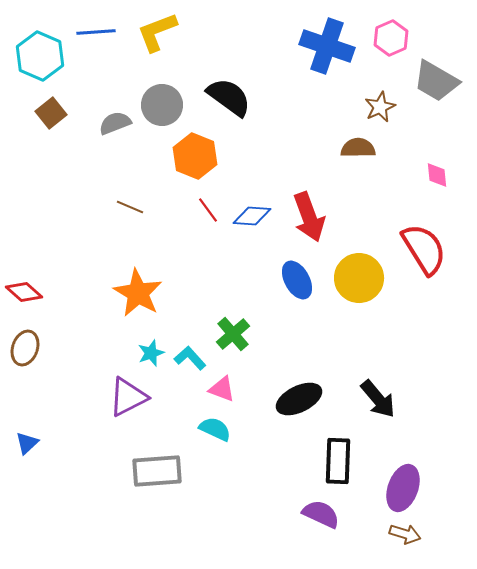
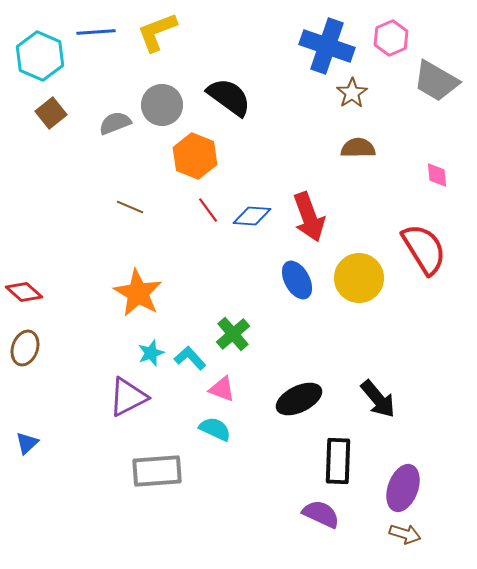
brown star: moved 28 px left, 14 px up; rotated 8 degrees counterclockwise
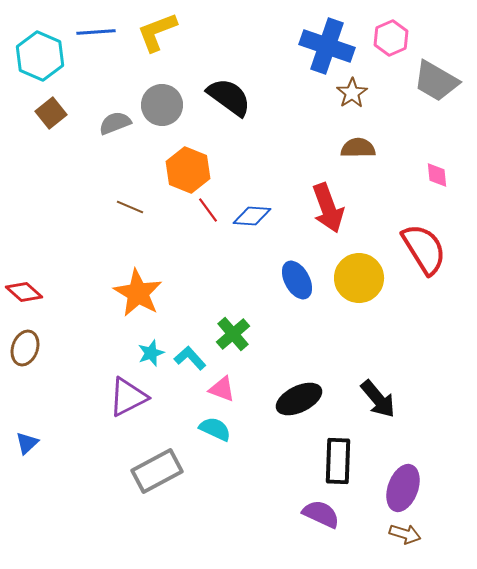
orange hexagon: moved 7 px left, 14 px down
red arrow: moved 19 px right, 9 px up
gray rectangle: rotated 24 degrees counterclockwise
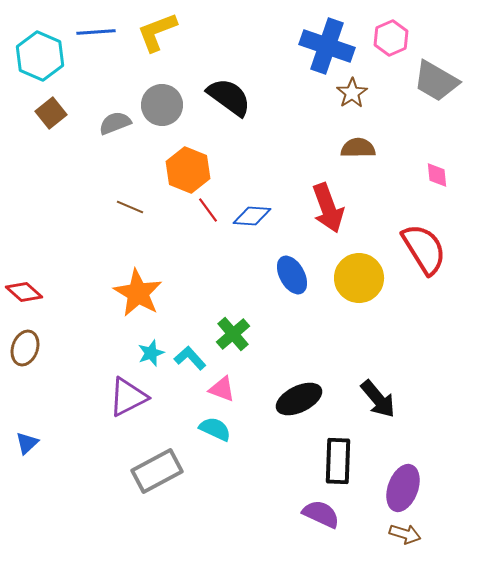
blue ellipse: moved 5 px left, 5 px up
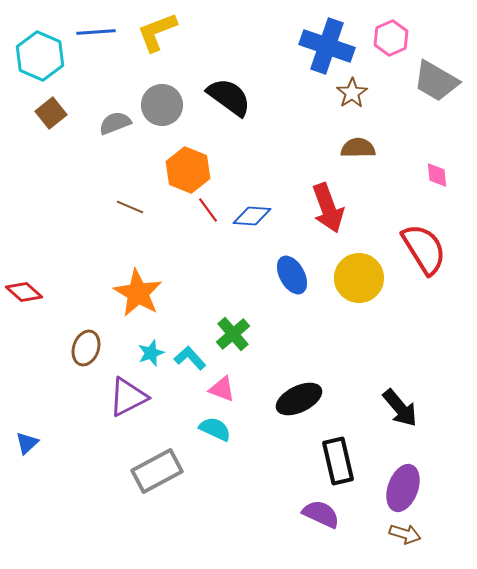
brown ellipse: moved 61 px right
black arrow: moved 22 px right, 9 px down
black rectangle: rotated 15 degrees counterclockwise
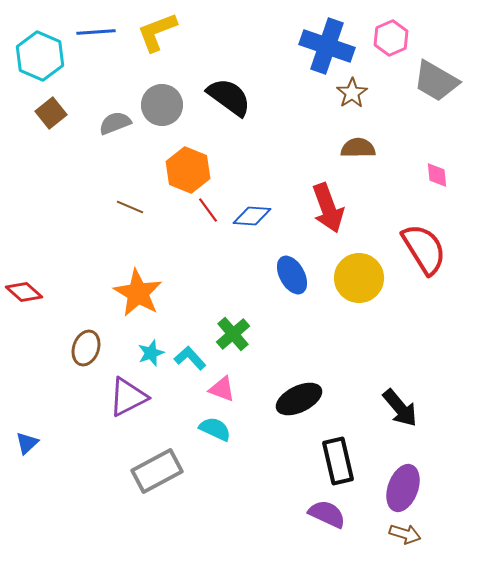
purple semicircle: moved 6 px right
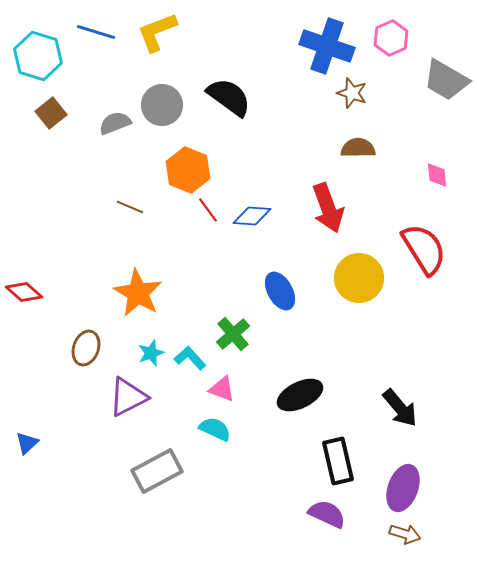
blue line: rotated 21 degrees clockwise
cyan hexagon: moved 2 px left; rotated 6 degrees counterclockwise
gray trapezoid: moved 10 px right, 1 px up
brown star: rotated 20 degrees counterclockwise
blue ellipse: moved 12 px left, 16 px down
black ellipse: moved 1 px right, 4 px up
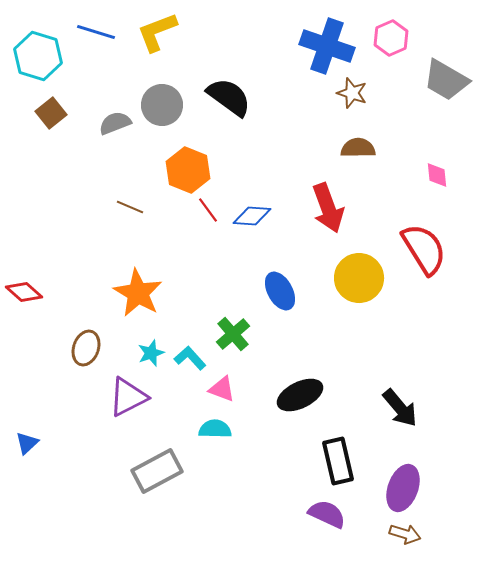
cyan semicircle: rotated 24 degrees counterclockwise
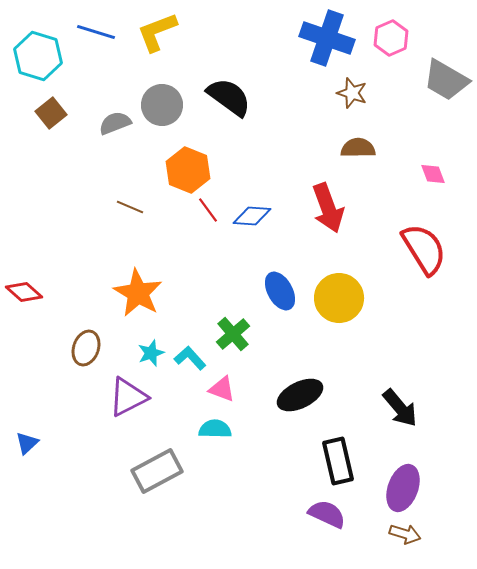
blue cross: moved 8 px up
pink diamond: moved 4 px left, 1 px up; rotated 16 degrees counterclockwise
yellow circle: moved 20 px left, 20 px down
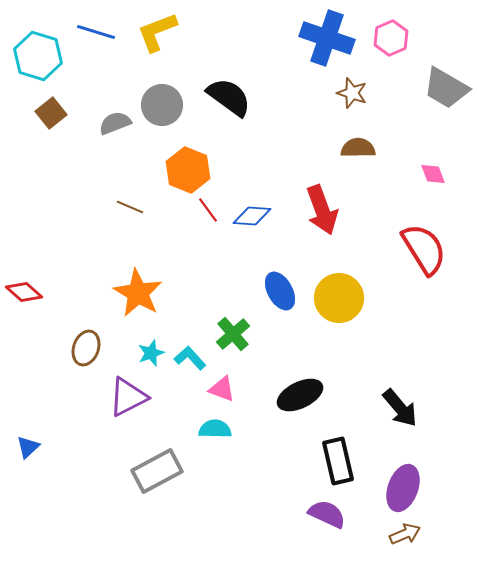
gray trapezoid: moved 8 px down
red arrow: moved 6 px left, 2 px down
blue triangle: moved 1 px right, 4 px down
brown arrow: rotated 40 degrees counterclockwise
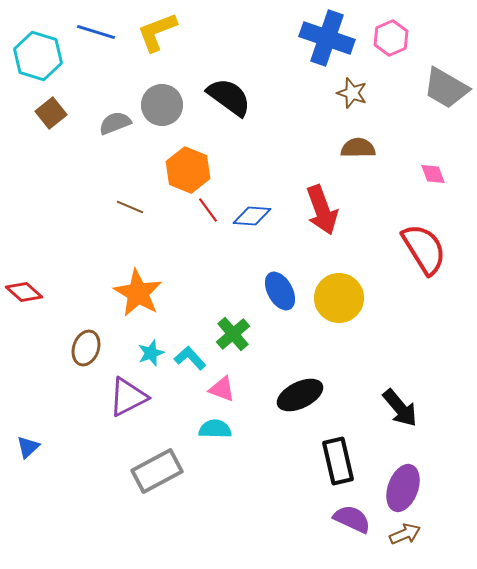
purple semicircle: moved 25 px right, 5 px down
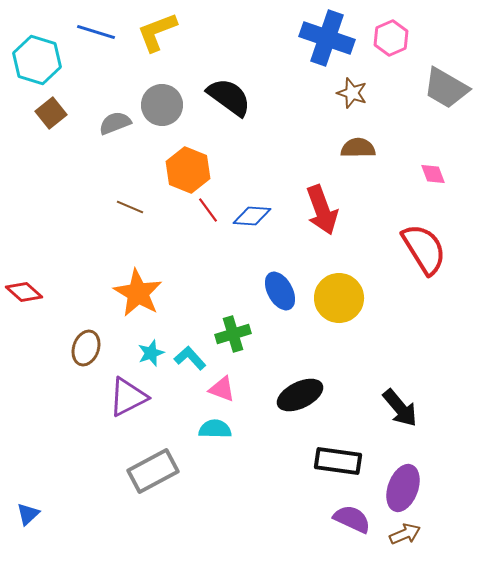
cyan hexagon: moved 1 px left, 4 px down
green cross: rotated 24 degrees clockwise
blue triangle: moved 67 px down
black rectangle: rotated 69 degrees counterclockwise
gray rectangle: moved 4 px left
